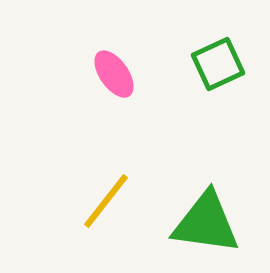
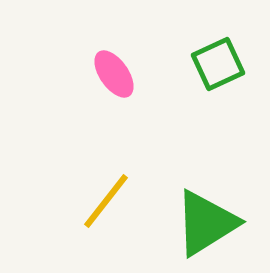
green triangle: rotated 40 degrees counterclockwise
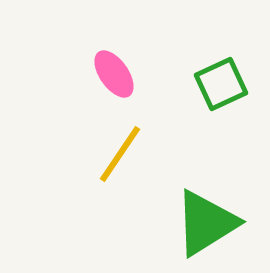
green square: moved 3 px right, 20 px down
yellow line: moved 14 px right, 47 px up; rotated 4 degrees counterclockwise
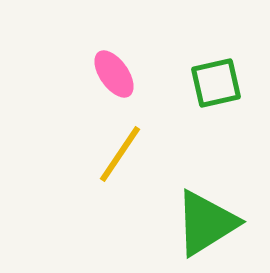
green square: moved 5 px left, 1 px up; rotated 12 degrees clockwise
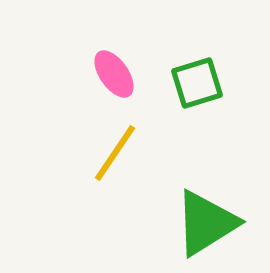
green square: moved 19 px left; rotated 4 degrees counterclockwise
yellow line: moved 5 px left, 1 px up
